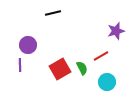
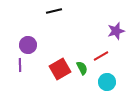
black line: moved 1 px right, 2 px up
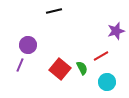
purple line: rotated 24 degrees clockwise
red square: rotated 20 degrees counterclockwise
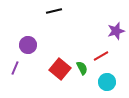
purple line: moved 5 px left, 3 px down
